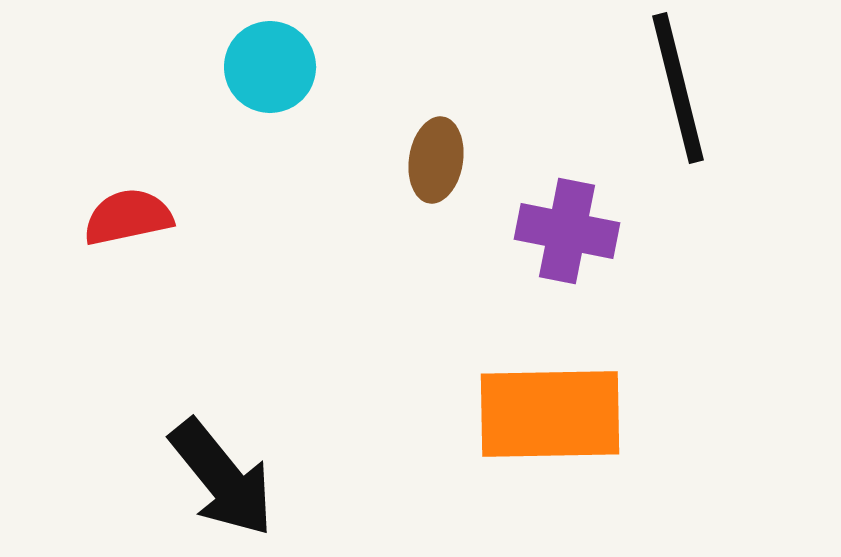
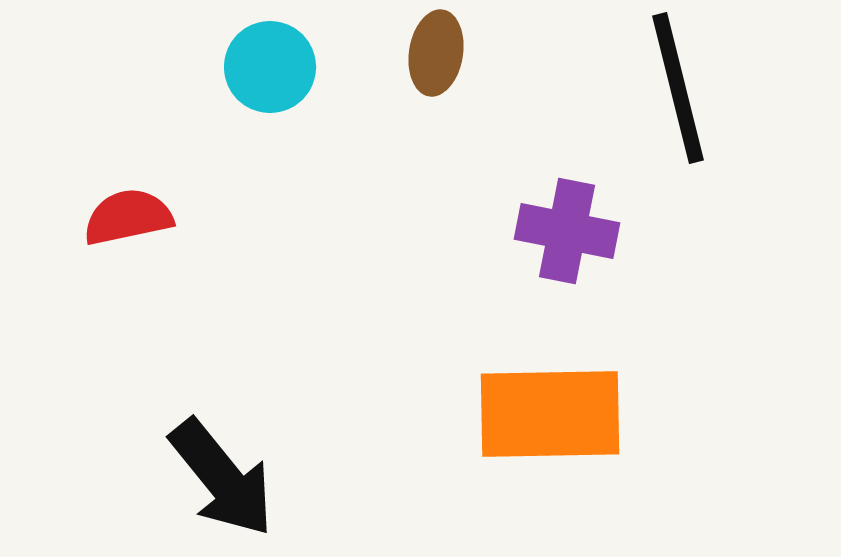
brown ellipse: moved 107 px up
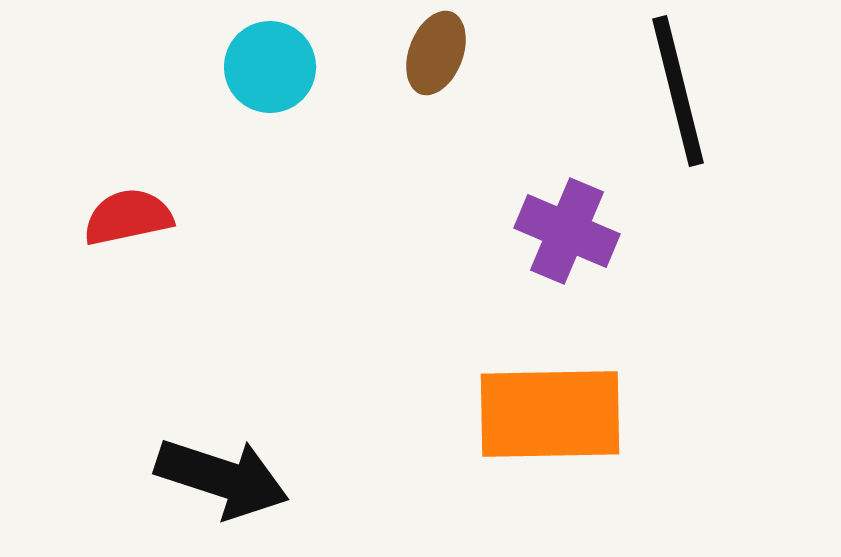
brown ellipse: rotated 12 degrees clockwise
black line: moved 3 px down
purple cross: rotated 12 degrees clockwise
black arrow: rotated 33 degrees counterclockwise
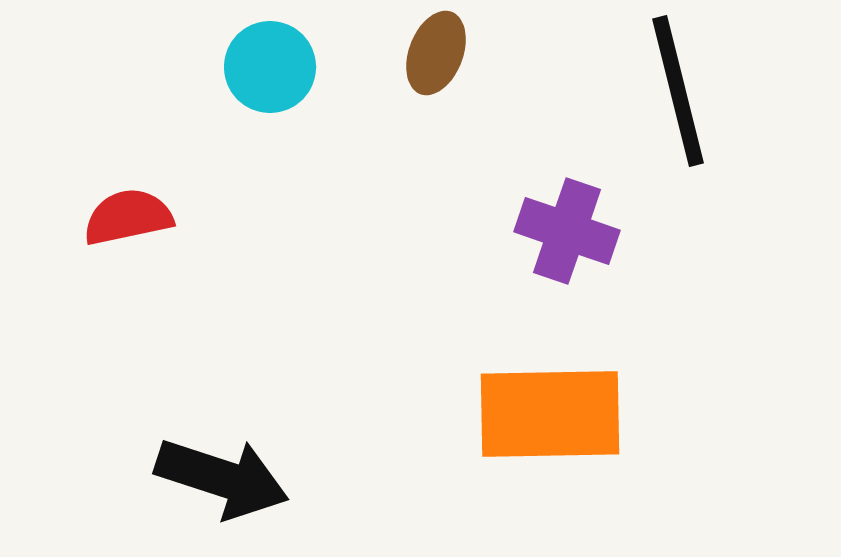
purple cross: rotated 4 degrees counterclockwise
